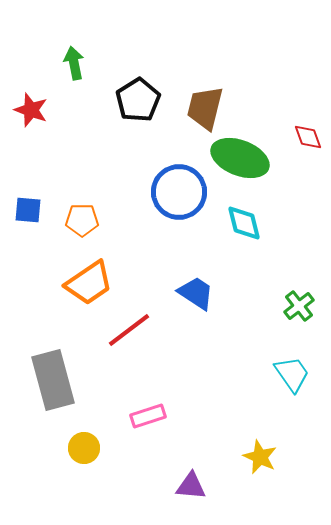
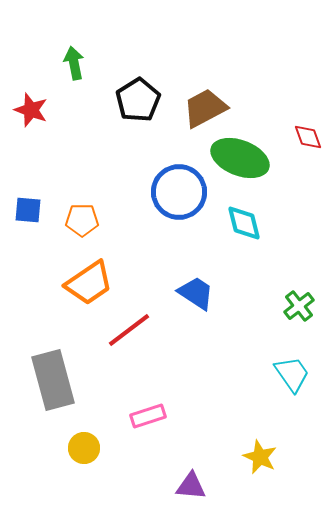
brown trapezoid: rotated 48 degrees clockwise
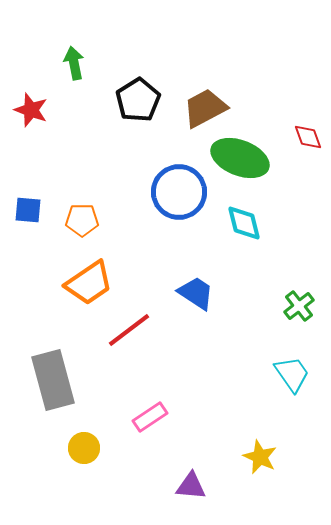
pink rectangle: moved 2 px right, 1 px down; rotated 16 degrees counterclockwise
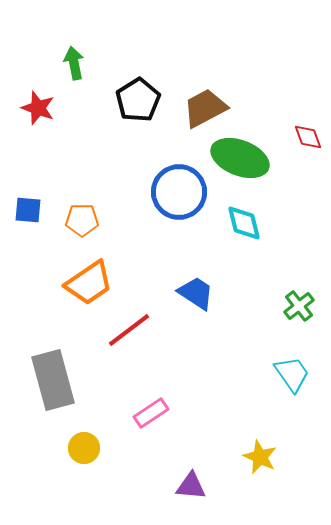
red star: moved 7 px right, 2 px up
pink rectangle: moved 1 px right, 4 px up
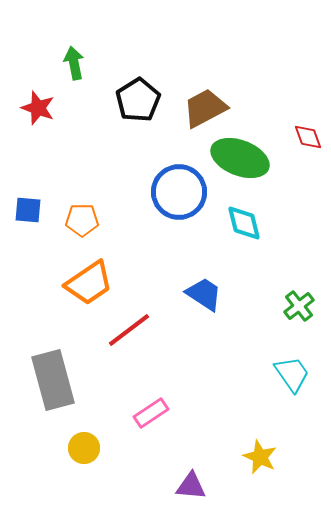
blue trapezoid: moved 8 px right, 1 px down
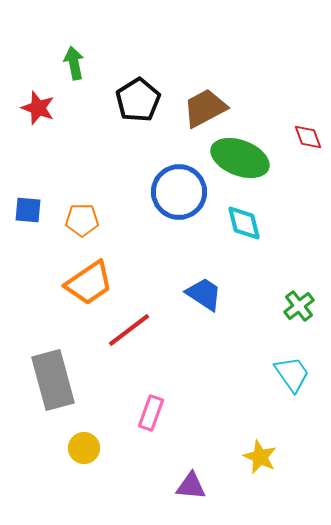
pink rectangle: rotated 36 degrees counterclockwise
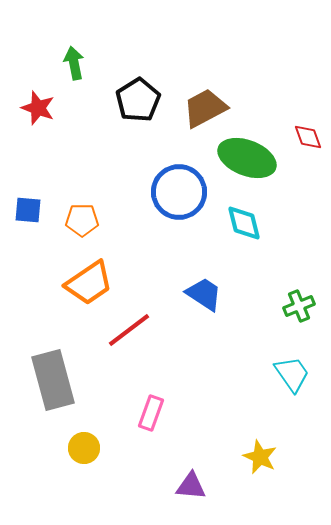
green ellipse: moved 7 px right
green cross: rotated 16 degrees clockwise
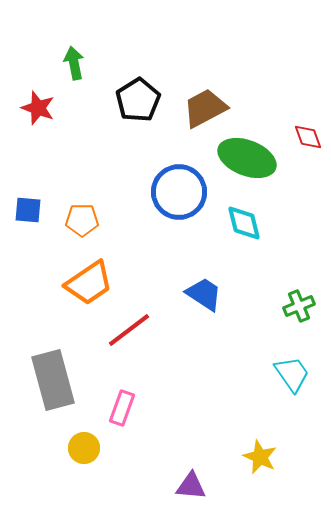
pink rectangle: moved 29 px left, 5 px up
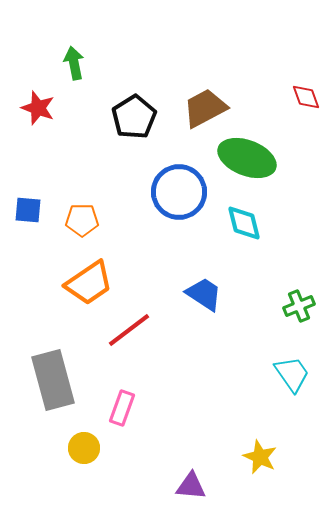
black pentagon: moved 4 px left, 17 px down
red diamond: moved 2 px left, 40 px up
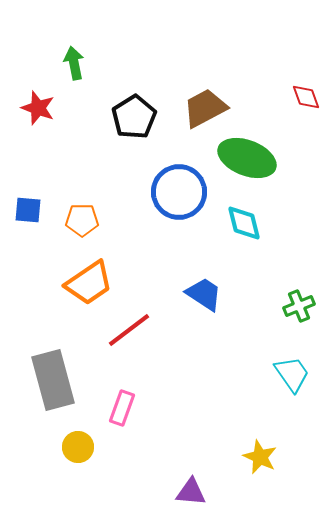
yellow circle: moved 6 px left, 1 px up
purple triangle: moved 6 px down
